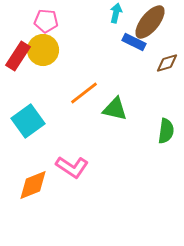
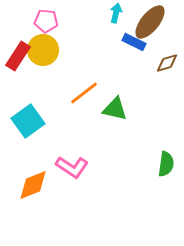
green semicircle: moved 33 px down
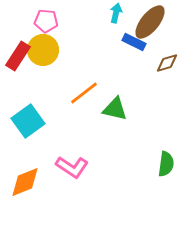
orange diamond: moved 8 px left, 3 px up
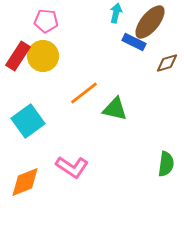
yellow circle: moved 6 px down
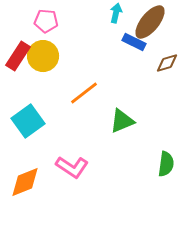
green triangle: moved 7 px right, 12 px down; rotated 36 degrees counterclockwise
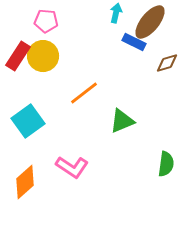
orange diamond: rotated 20 degrees counterclockwise
